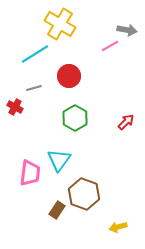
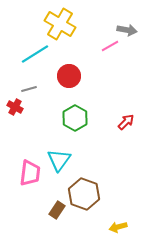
gray line: moved 5 px left, 1 px down
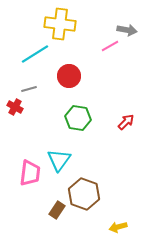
yellow cross: rotated 24 degrees counterclockwise
green hexagon: moved 3 px right; rotated 20 degrees counterclockwise
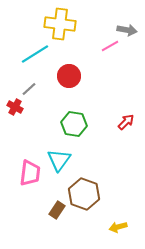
gray line: rotated 28 degrees counterclockwise
green hexagon: moved 4 px left, 6 px down
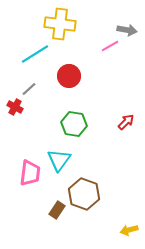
yellow arrow: moved 11 px right, 3 px down
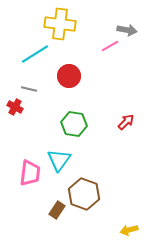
gray line: rotated 56 degrees clockwise
